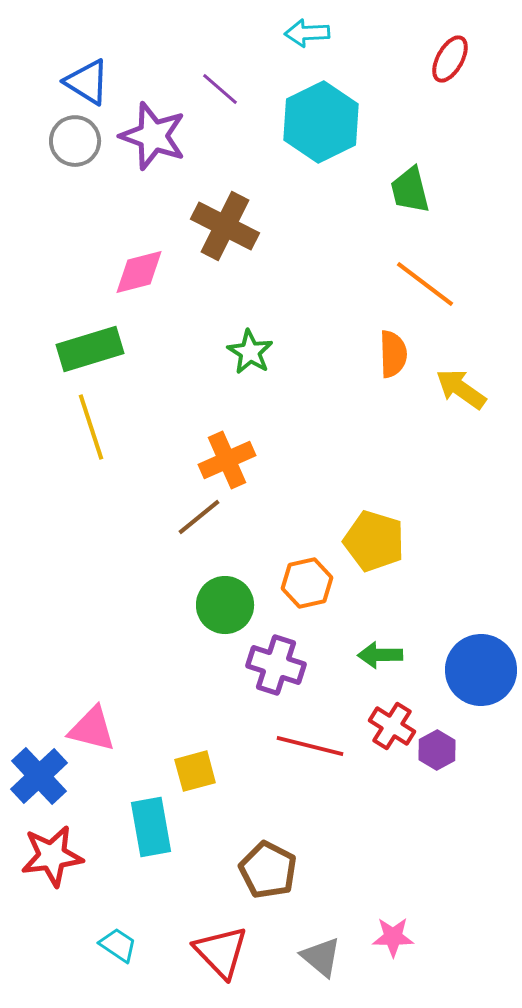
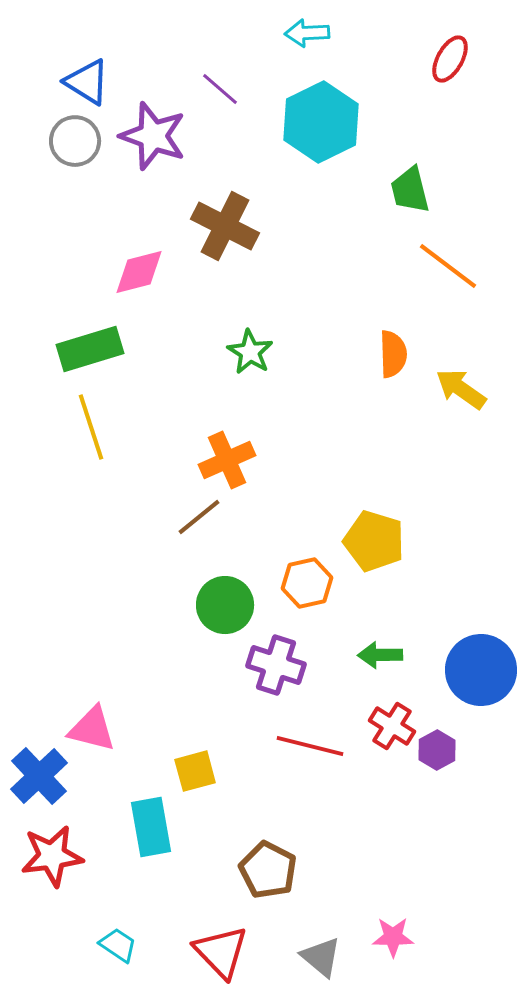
orange line: moved 23 px right, 18 px up
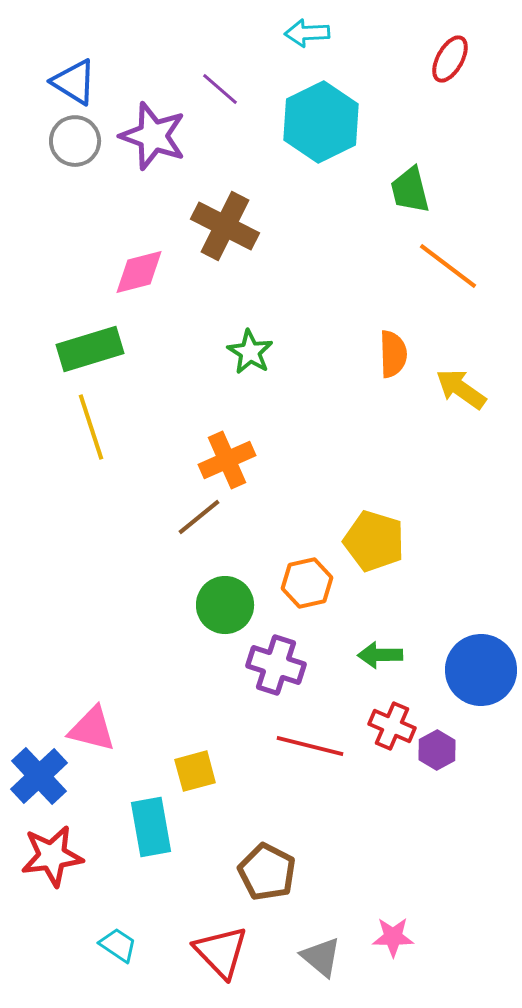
blue triangle: moved 13 px left
red cross: rotated 9 degrees counterclockwise
brown pentagon: moved 1 px left, 2 px down
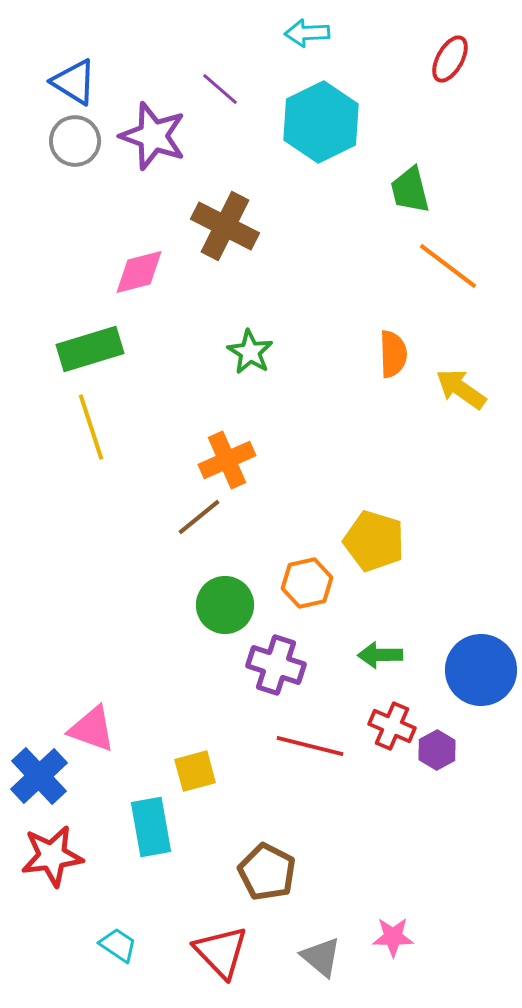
pink triangle: rotated 6 degrees clockwise
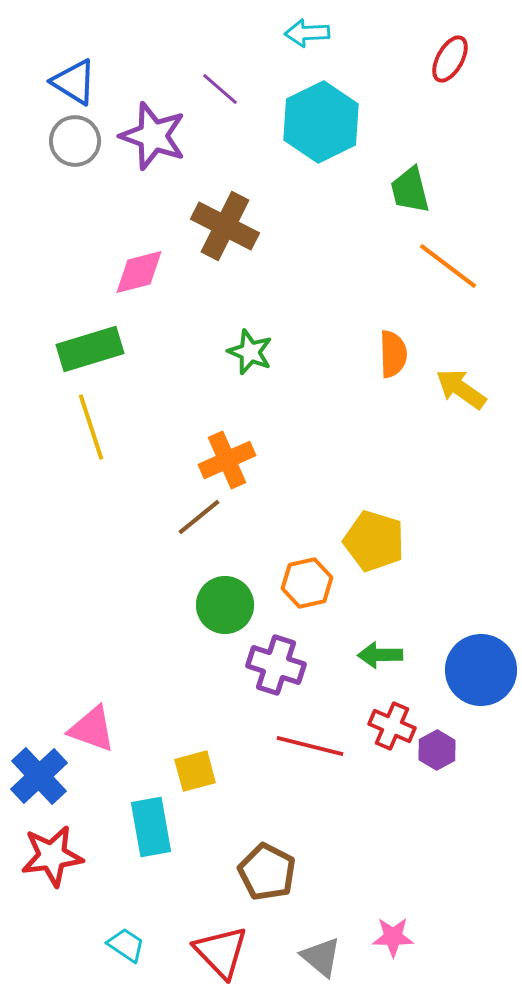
green star: rotated 9 degrees counterclockwise
cyan trapezoid: moved 8 px right
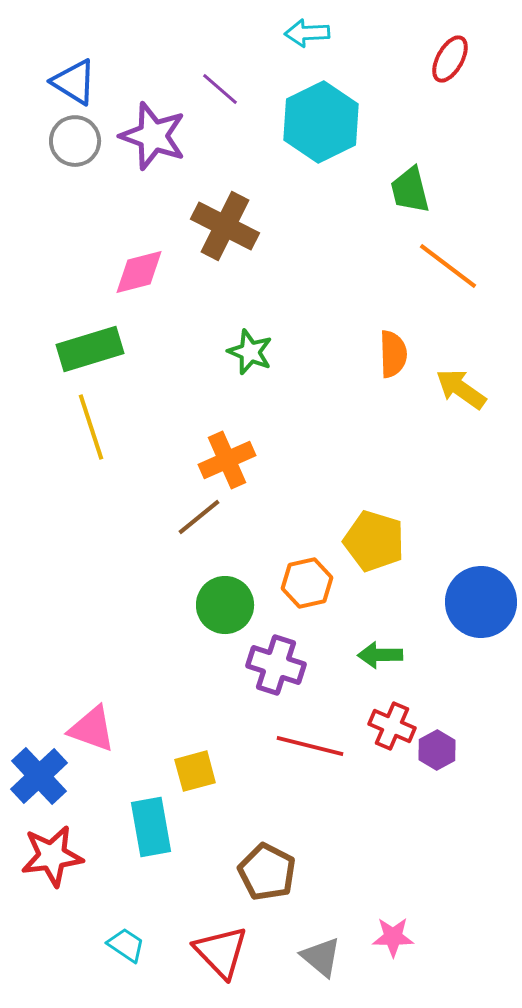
blue circle: moved 68 px up
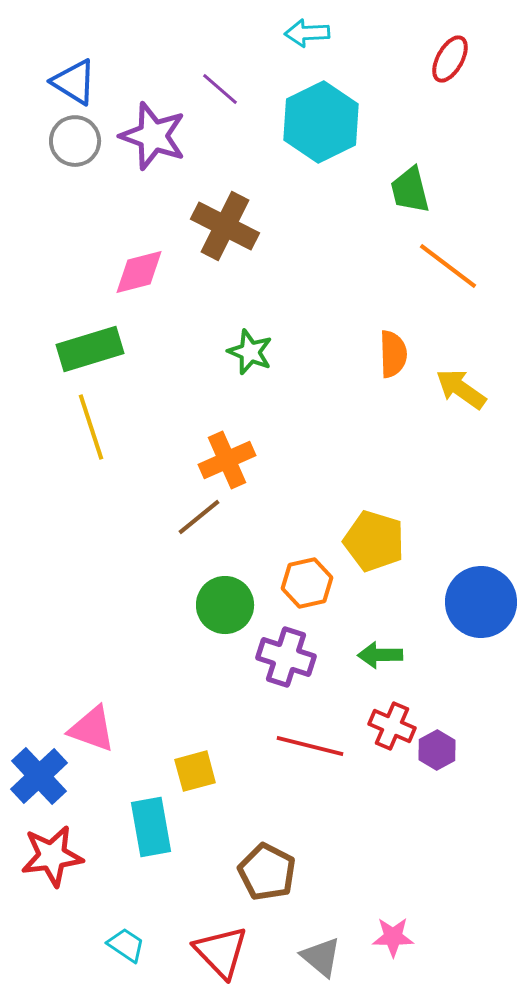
purple cross: moved 10 px right, 8 px up
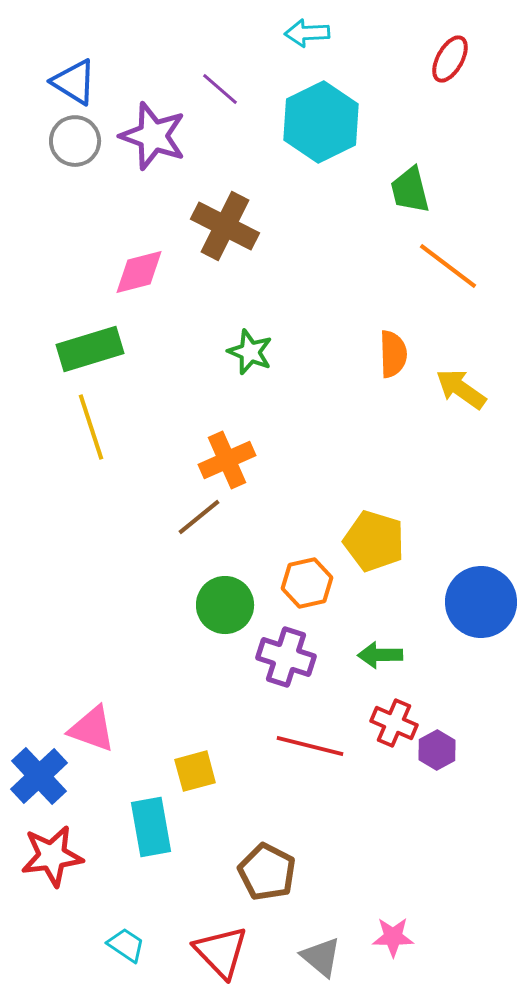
red cross: moved 2 px right, 3 px up
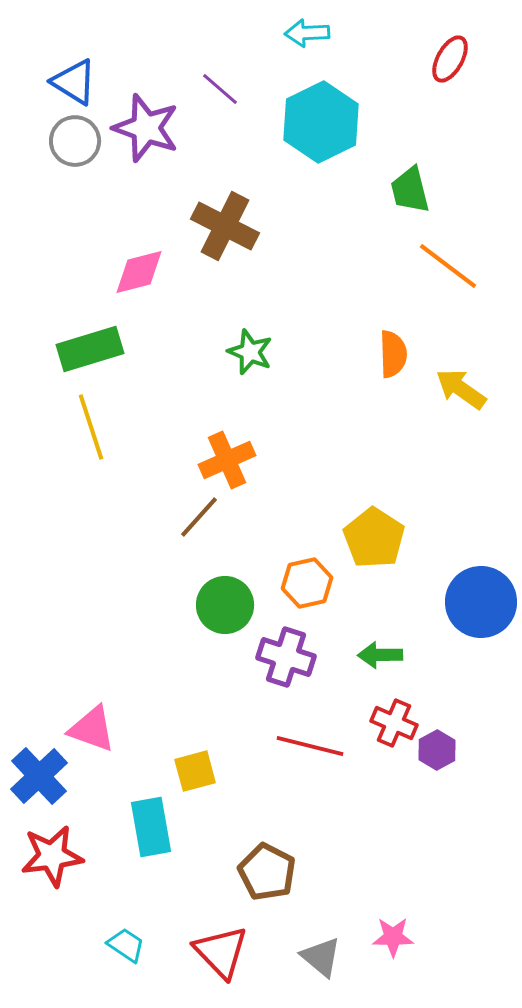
purple star: moved 7 px left, 8 px up
brown line: rotated 9 degrees counterclockwise
yellow pentagon: moved 3 px up; rotated 16 degrees clockwise
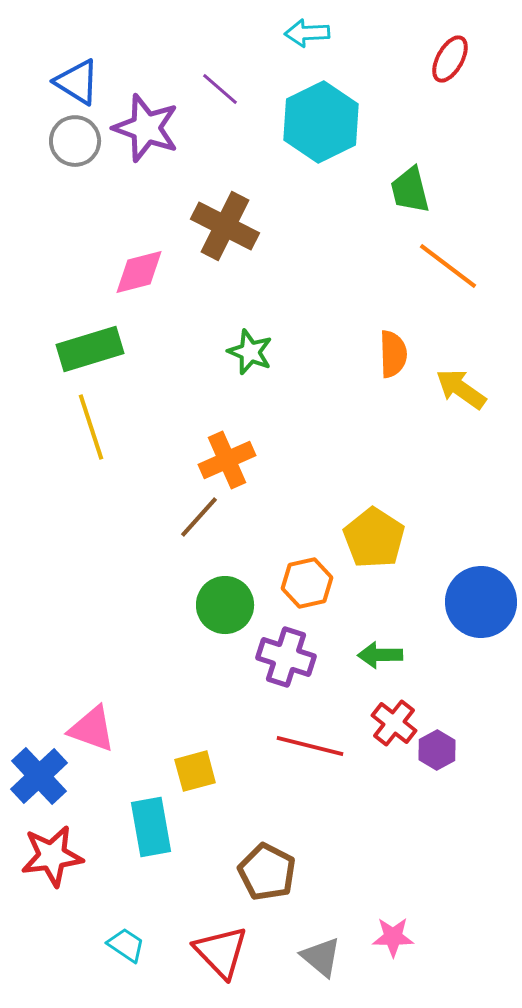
blue triangle: moved 3 px right
red cross: rotated 15 degrees clockwise
